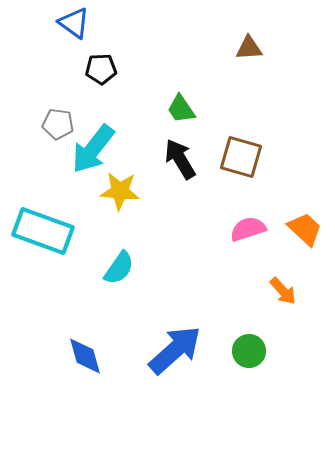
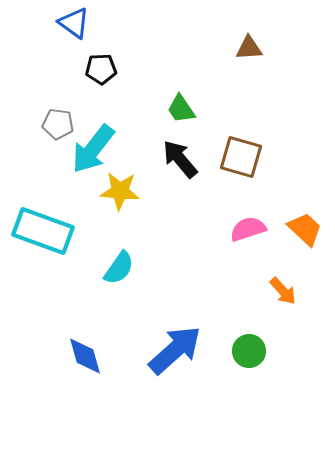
black arrow: rotated 9 degrees counterclockwise
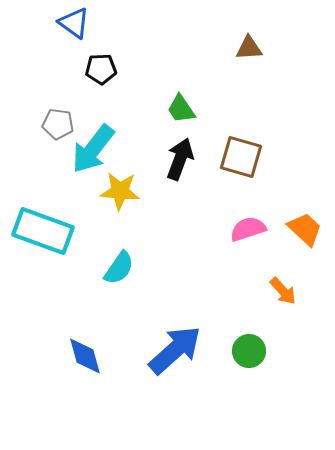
black arrow: rotated 60 degrees clockwise
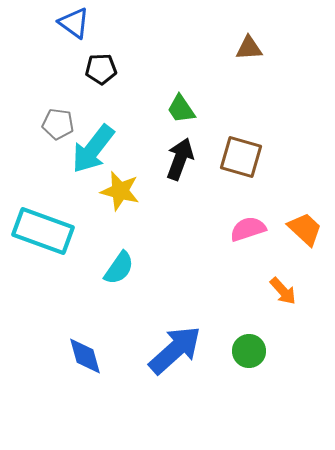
yellow star: rotated 9 degrees clockwise
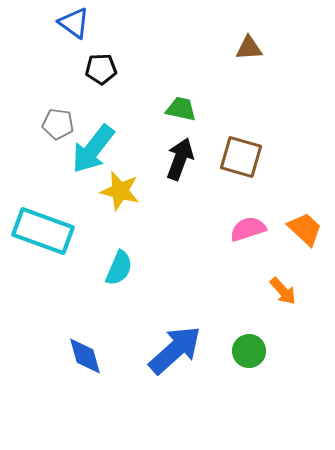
green trapezoid: rotated 136 degrees clockwise
cyan semicircle: rotated 12 degrees counterclockwise
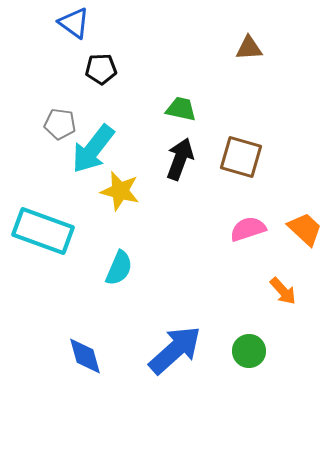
gray pentagon: moved 2 px right
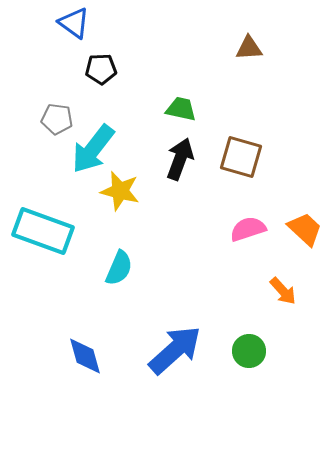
gray pentagon: moved 3 px left, 5 px up
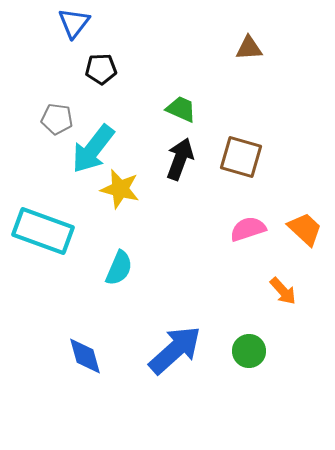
blue triangle: rotated 32 degrees clockwise
green trapezoid: rotated 12 degrees clockwise
yellow star: moved 2 px up
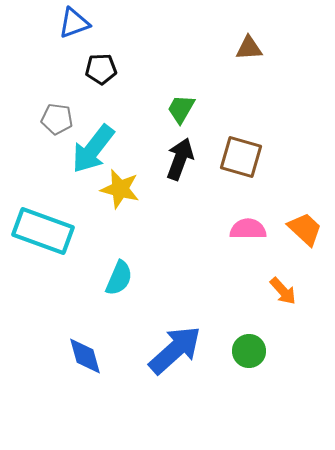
blue triangle: rotated 32 degrees clockwise
green trapezoid: rotated 84 degrees counterclockwise
pink semicircle: rotated 18 degrees clockwise
cyan semicircle: moved 10 px down
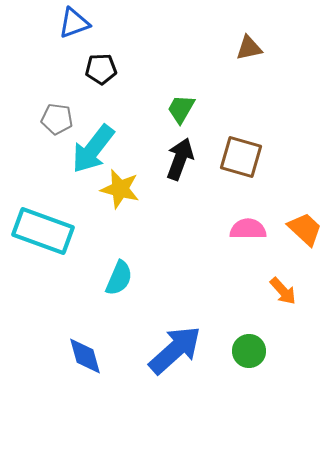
brown triangle: rotated 8 degrees counterclockwise
